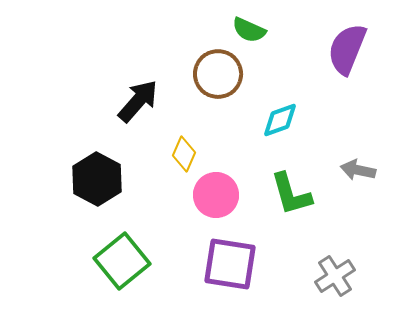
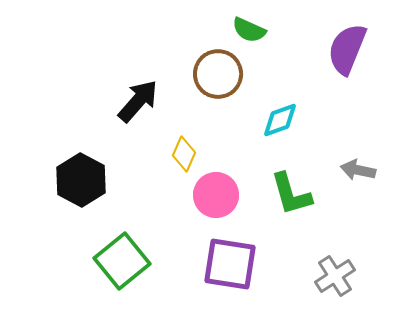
black hexagon: moved 16 px left, 1 px down
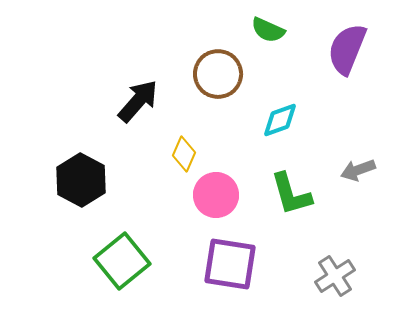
green semicircle: moved 19 px right
gray arrow: rotated 32 degrees counterclockwise
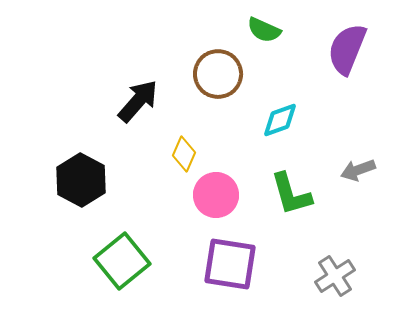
green semicircle: moved 4 px left
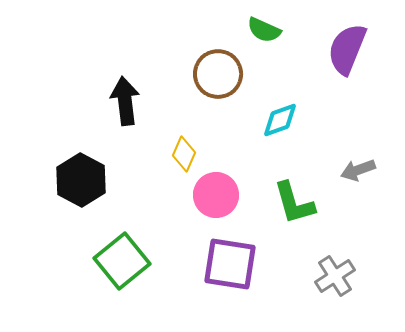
black arrow: moved 13 px left; rotated 48 degrees counterclockwise
green L-shape: moved 3 px right, 9 px down
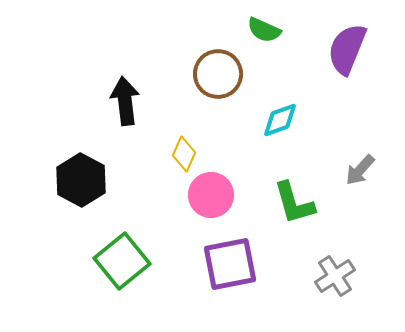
gray arrow: moved 2 px right; rotated 28 degrees counterclockwise
pink circle: moved 5 px left
purple square: rotated 20 degrees counterclockwise
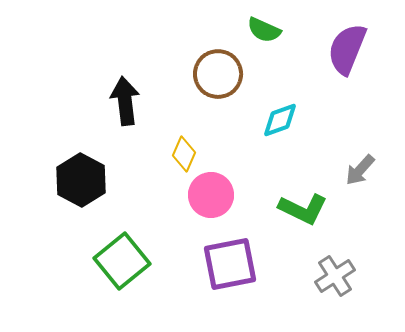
green L-shape: moved 9 px right, 6 px down; rotated 48 degrees counterclockwise
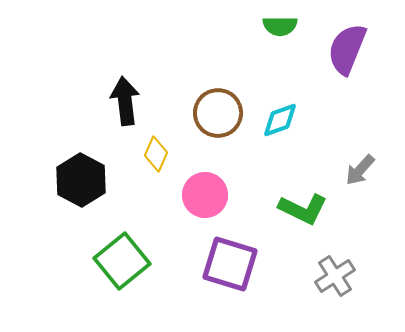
green semicircle: moved 16 px right, 4 px up; rotated 24 degrees counterclockwise
brown circle: moved 39 px down
yellow diamond: moved 28 px left
pink circle: moved 6 px left
purple square: rotated 28 degrees clockwise
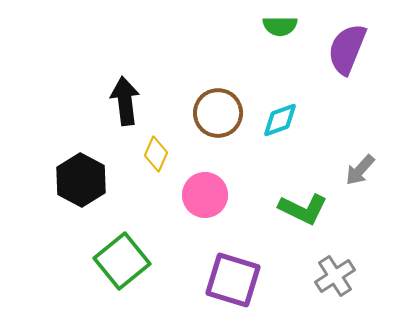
purple square: moved 3 px right, 16 px down
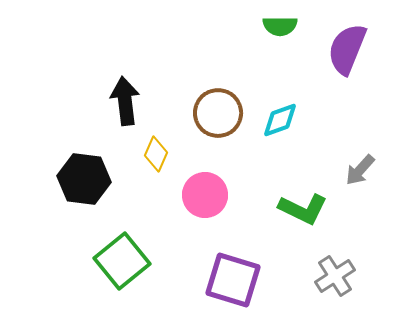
black hexagon: moved 3 px right, 1 px up; rotated 21 degrees counterclockwise
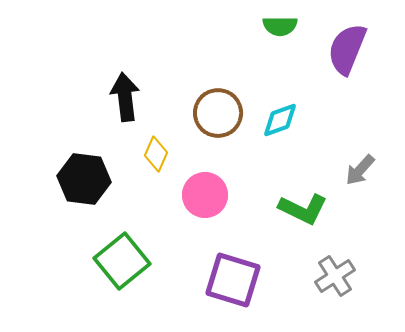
black arrow: moved 4 px up
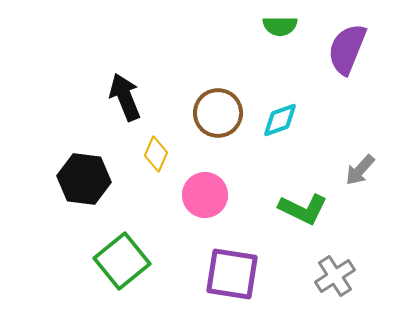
black arrow: rotated 15 degrees counterclockwise
purple square: moved 1 px left, 6 px up; rotated 8 degrees counterclockwise
